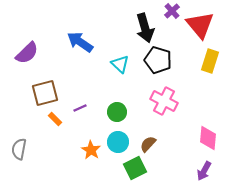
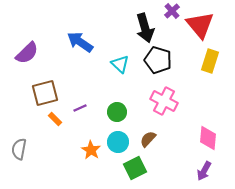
brown semicircle: moved 5 px up
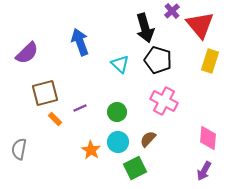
blue arrow: rotated 36 degrees clockwise
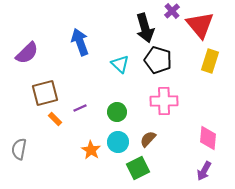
pink cross: rotated 28 degrees counterclockwise
green square: moved 3 px right
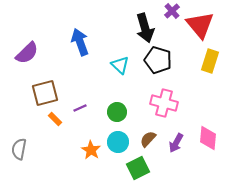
cyan triangle: moved 1 px down
pink cross: moved 2 px down; rotated 16 degrees clockwise
purple arrow: moved 28 px left, 28 px up
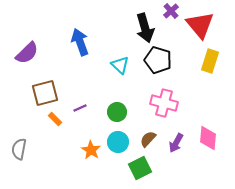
purple cross: moved 1 px left
green square: moved 2 px right
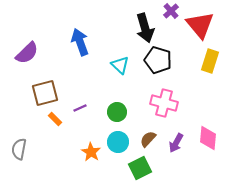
orange star: moved 2 px down
